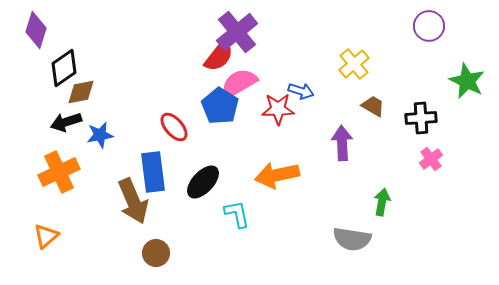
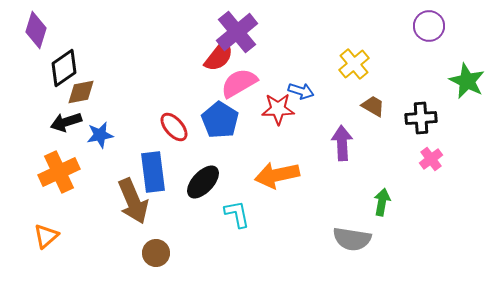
blue pentagon: moved 14 px down
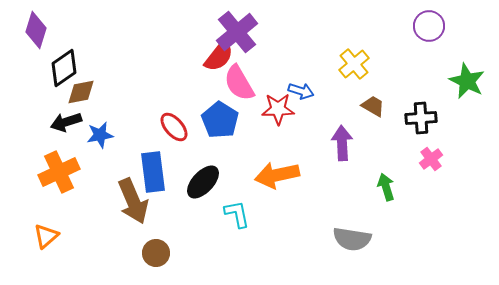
pink semicircle: rotated 90 degrees counterclockwise
green arrow: moved 4 px right, 15 px up; rotated 28 degrees counterclockwise
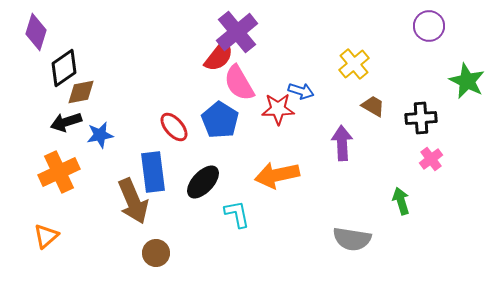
purple diamond: moved 2 px down
green arrow: moved 15 px right, 14 px down
